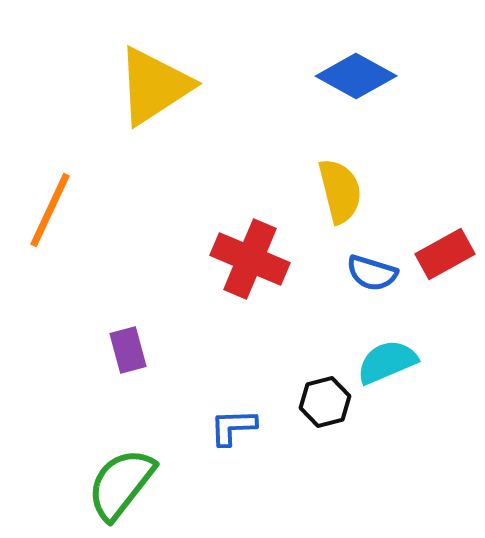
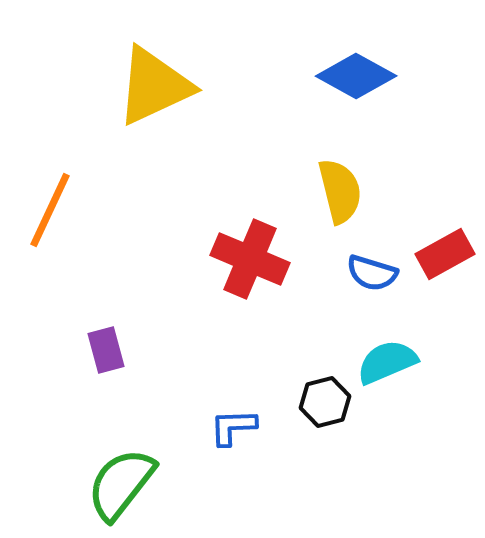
yellow triangle: rotated 8 degrees clockwise
purple rectangle: moved 22 px left
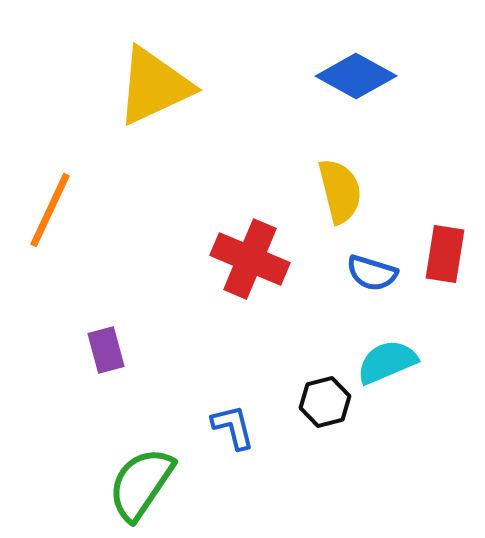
red rectangle: rotated 52 degrees counterclockwise
blue L-shape: rotated 78 degrees clockwise
green semicircle: moved 20 px right; rotated 4 degrees counterclockwise
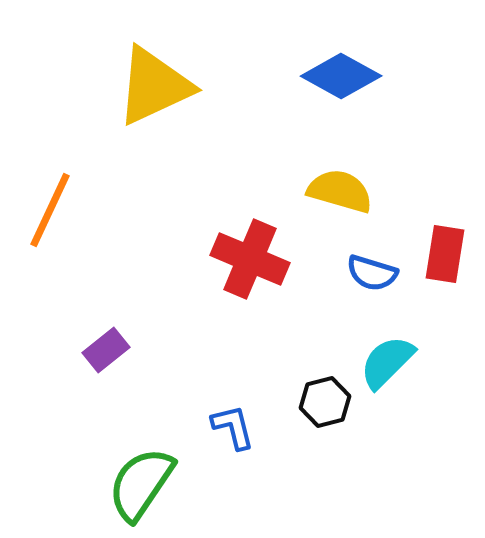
blue diamond: moved 15 px left
yellow semicircle: rotated 60 degrees counterclockwise
purple rectangle: rotated 66 degrees clockwise
cyan semicircle: rotated 22 degrees counterclockwise
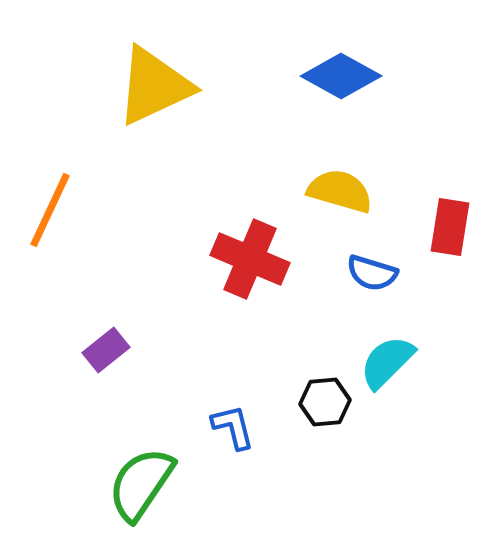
red rectangle: moved 5 px right, 27 px up
black hexagon: rotated 9 degrees clockwise
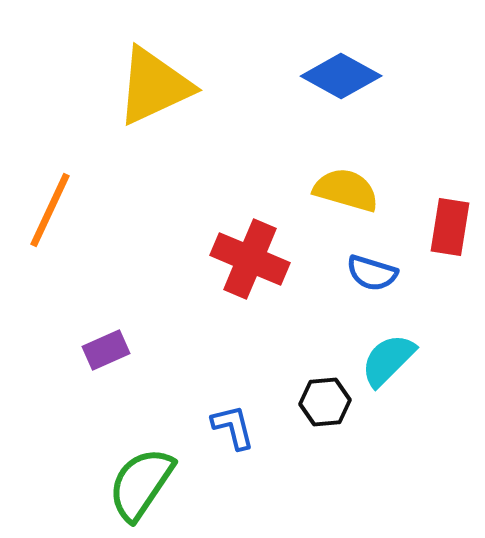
yellow semicircle: moved 6 px right, 1 px up
purple rectangle: rotated 15 degrees clockwise
cyan semicircle: moved 1 px right, 2 px up
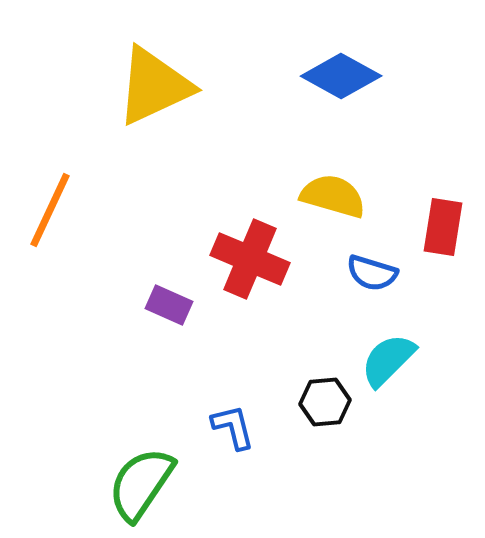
yellow semicircle: moved 13 px left, 6 px down
red rectangle: moved 7 px left
purple rectangle: moved 63 px right, 45 px up; rotated 48 degrees clockwise
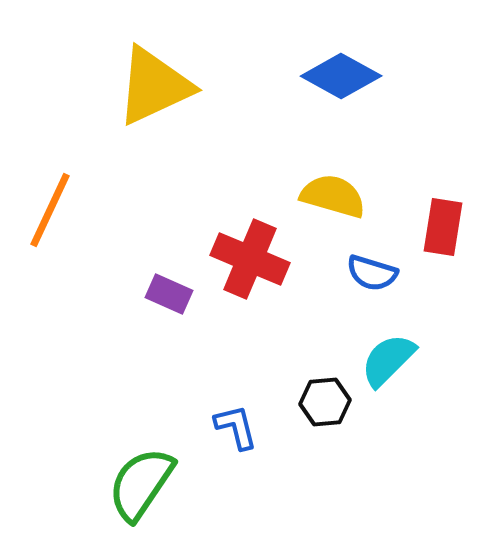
purple rectangle: moved 11 px up
blue L-shape: moved 3 px right
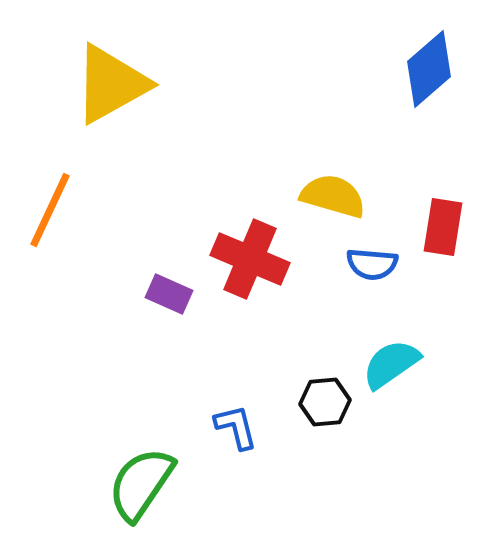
blue diamond: moved 88 px right, 7 px up; rotated 70 degrees counterclockwise
yellow triangle: moved 43 px left, 2 px up; rotated 4 degrees counterclockwise
blue semicircle: moved 9 px up; rotated 12 degrees counterclockwise
cyan semicircle: moved 3 px right, 4 px down; rotated 10 degrees clockwise
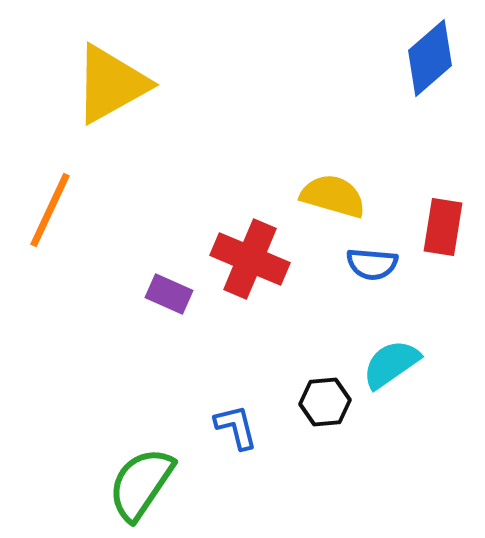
blue diamond: moved 1 px right, 11 px up
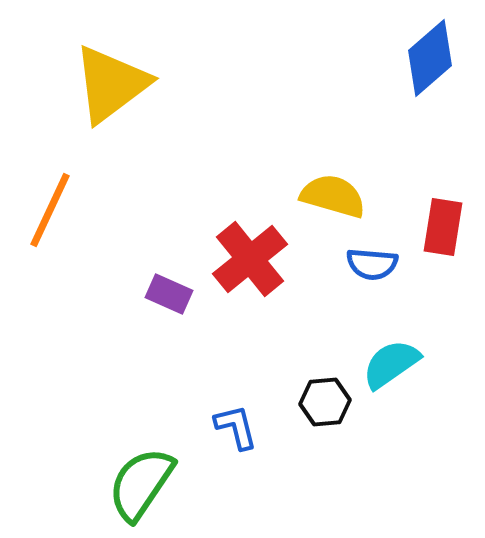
yellow triangle: rotated 8 degrees counterclockwise
red cross: rotated 28 degrees clockwise
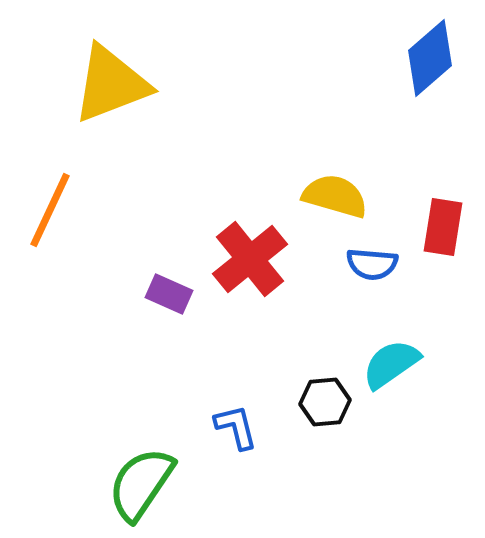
yellow triangle: rotated 16 degrees clockwise
yellow semicircle: moved 2 px right
